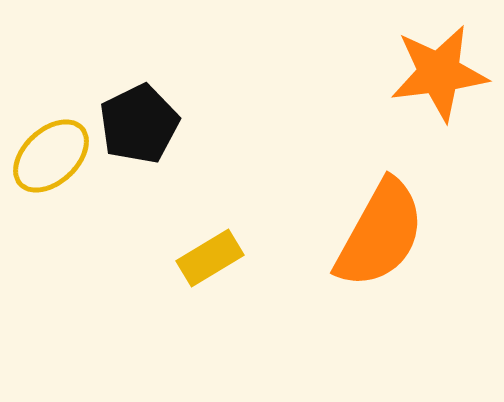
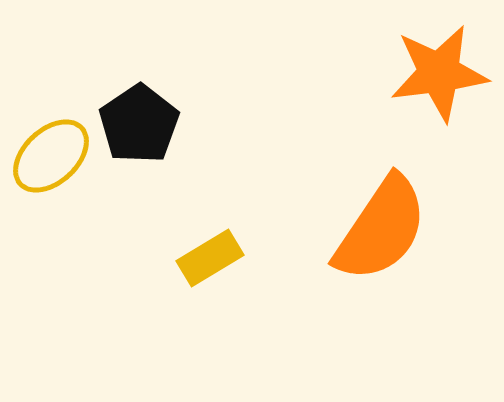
black pentagon: rotated 8 degrees counterclockwise
orange semicircle: moved 1 px right, 5 px up; rotated 5 degrees clockwise
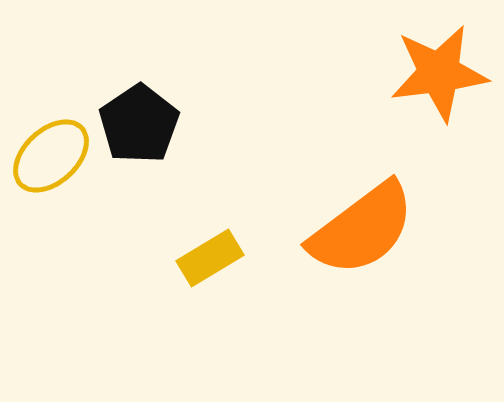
orange semicircle: moved 19 px left; rotated 19 degrees clockwise
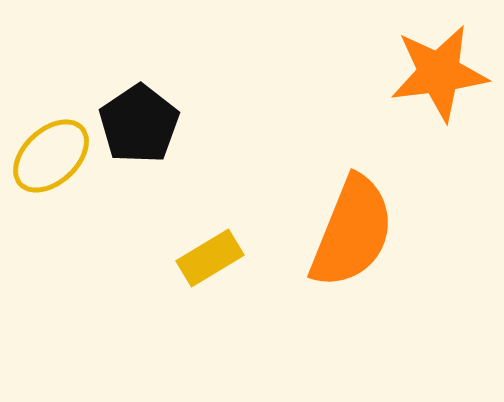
orange semicircle: moved 10 px left, 3 px down; rotated 31 degrees counterclockwise
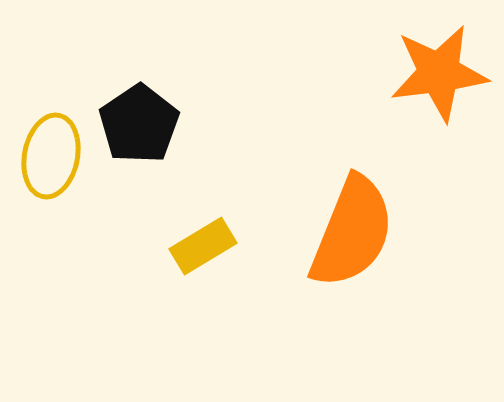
yellow ellipse: rotated 36 degrees counterclockwise
yellow rectangle: moved 7 px left, 12 px up
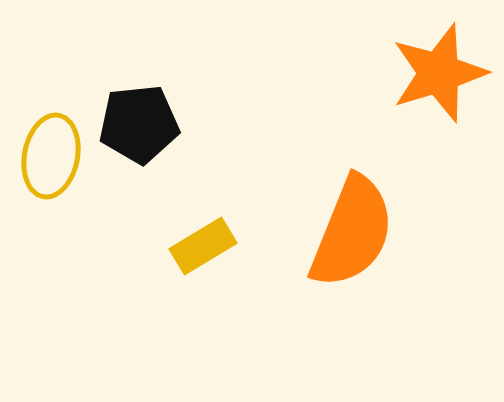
orange star: rotated 10 degrees counterclockwise
black pentagon: rotated 28 degrees clockwise
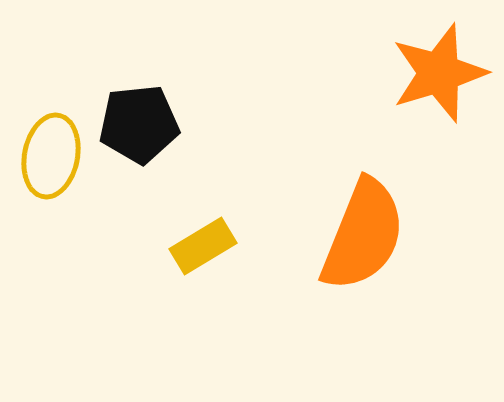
orange semicircle: moved 11 px right, 3 px down
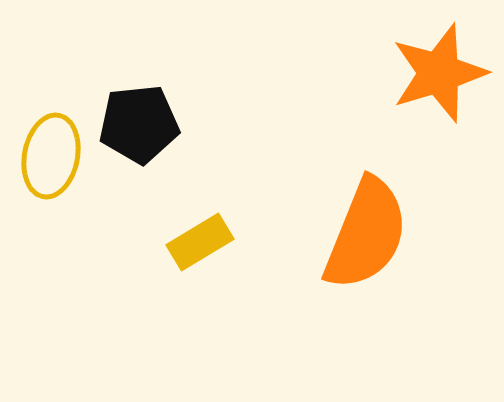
orange semicircle: moved 3 px right, 1 px up
yellow rectangle: moved 3 px left, 4 px up
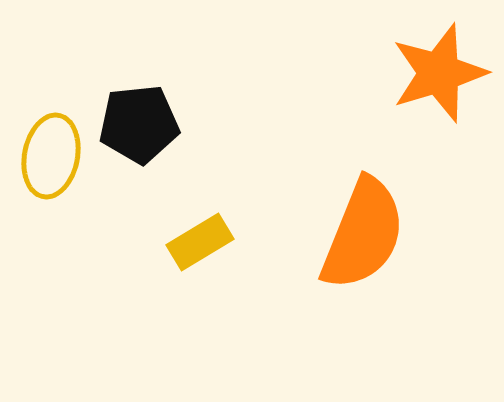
orange semicircle: moved 3 px left
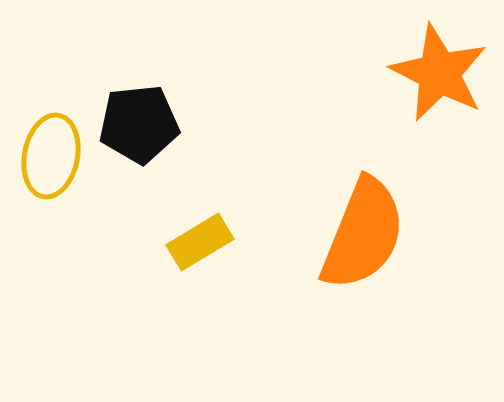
orange star: rotated 28 degrees counterclockwise
